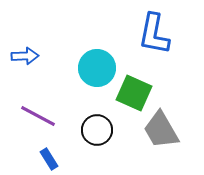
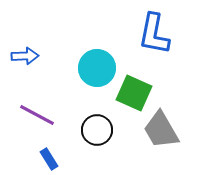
purple line: moved 1 px left, 1 px up
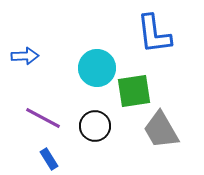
blue L-shape: rotated 18 degrees counterclockwise
green square: moved 2 px up; rotated 33 degrees counterclockwise
purple line: moved 6 px right, 3 px down
black circle: moved 2 px left, 4 px up
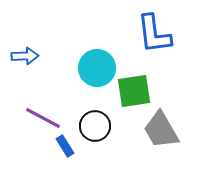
blue rectangle: moved 16 px right, 13 px up
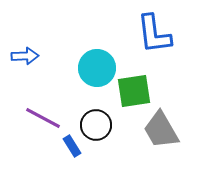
black circle: moved 1 px right, 1 px up
blue rectangle: moved 7 px right
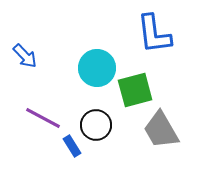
blue arrow: rotated 48 degrees clockwise
green square: moved 1 px right, 1 px up; rotated 6 degrees counterclockwise
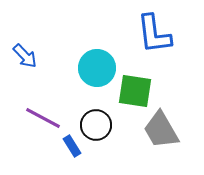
green square: moved 1 px down; rotated 24 degrees clockwise
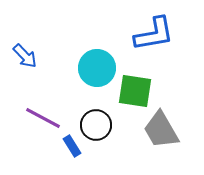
blue L-shape: rotated 93 degrees counterclockwise
